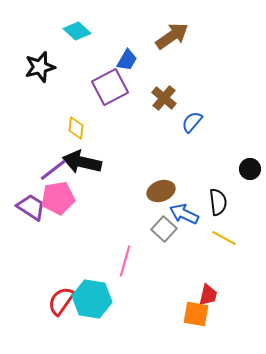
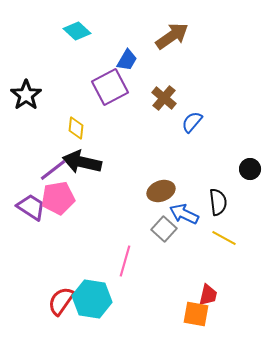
black star: moved 14 px left, 28 px down; rotated 20 degrees counterclockwise
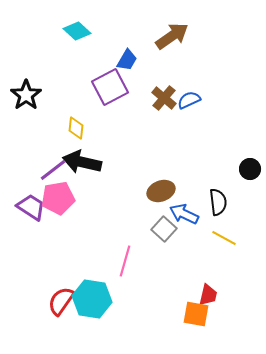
blue semicircle: moved 3 px left, 22 px up; rotated 25 degrees clockwise
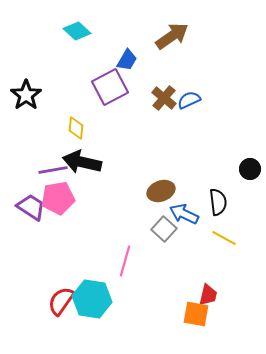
purple line: rotated 28 degrees clockwise
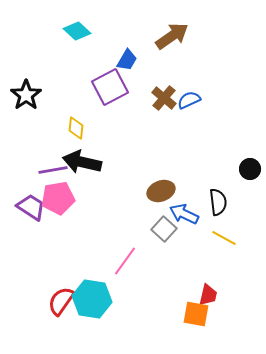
pink line: rotated 20 degrees clockwise
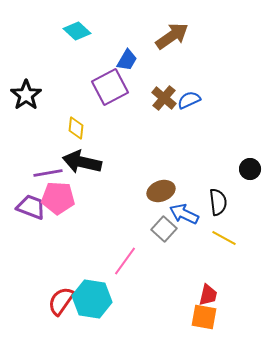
purple line: moved 5 px left, 3 px down
pink pentagon: rotated 12 degrees clockwise
purple trapezoid: rotated 12 degrees counterclockwise
orange square: moved 8 px right, 3 px down
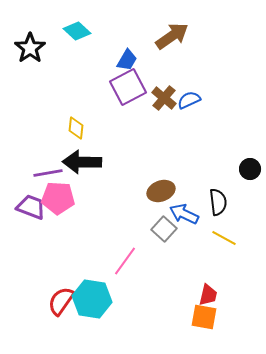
purple square: moved 18 px right
black star: moved 4 px right, 47 px up
black arrow: rotated 12 degrees counterclockwise
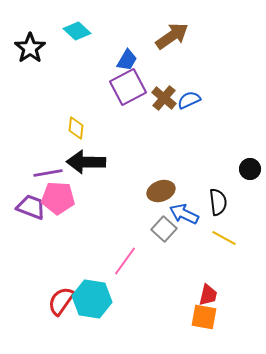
black arrow: moved 4 px right
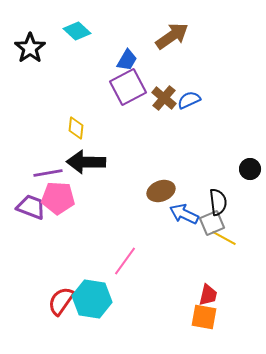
gray square: moved 48 px right, 6 px up; rotated 25 degrees clockwise
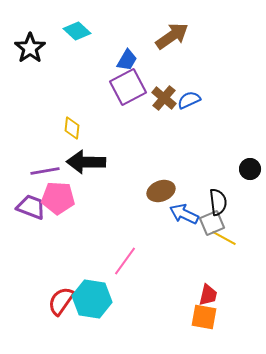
yellow diamond: moved 4 px left
purple line: moved 3 px left, 2 px up
